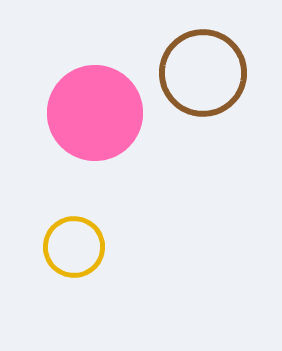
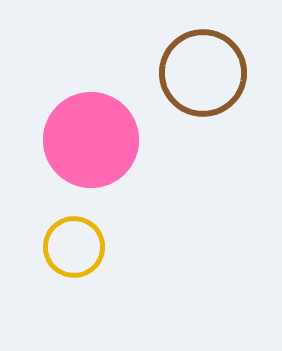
pink circle: moved 4 px left, 27 px down
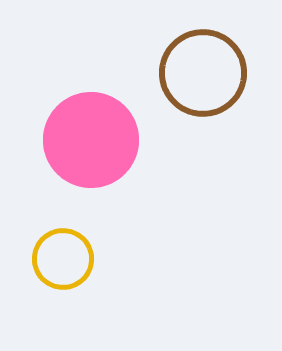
yellow circle: moved 11 px left, 12 px down
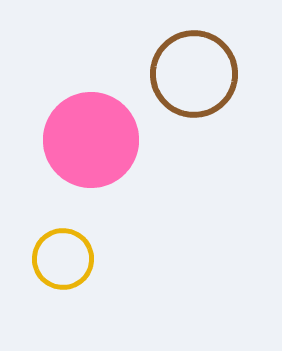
brown circle: moved 9 px left, 1 px down
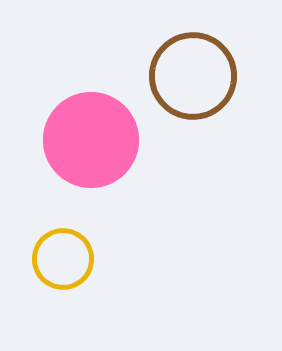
brown circle: moved 1 px left, 2 px down
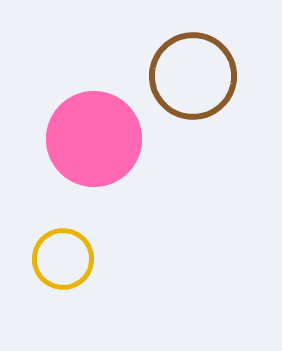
pink circle: moved 3 px right, 1 px up
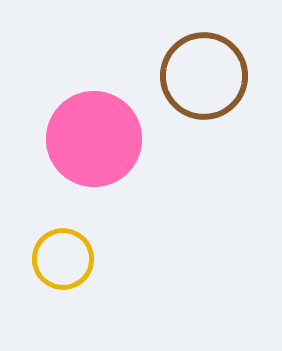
brown circle: moved 11 px right
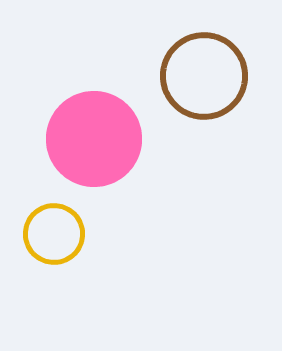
yellow circle: moved 9 px left, 25 px up
